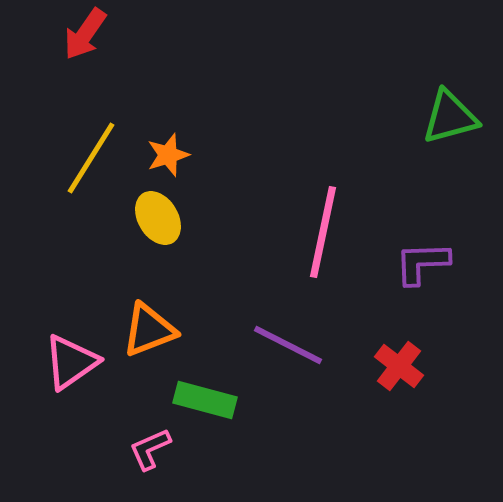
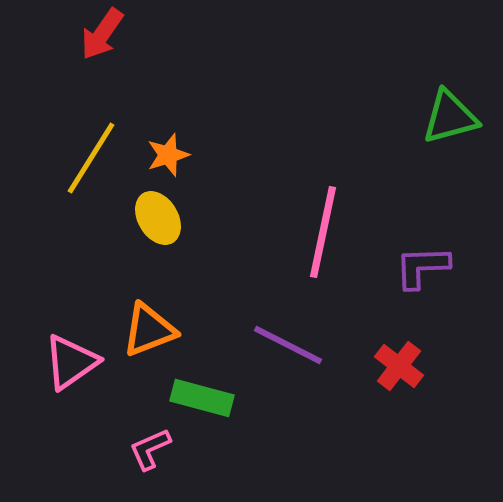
red arrow: moved 17 px right
purple L-shape: moved 4 px down
green rectangle: moved 3 px left, 2 px up
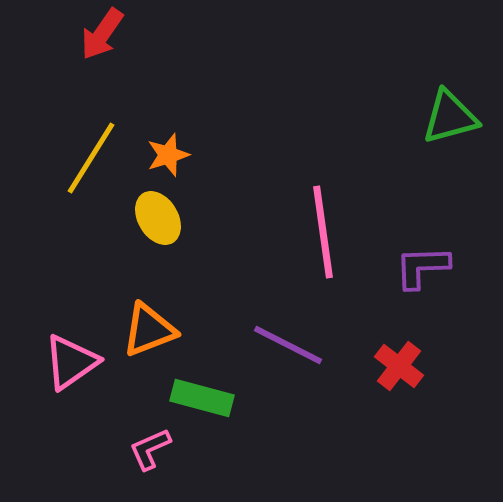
pink line: rotated 20 degrees counterclockwise
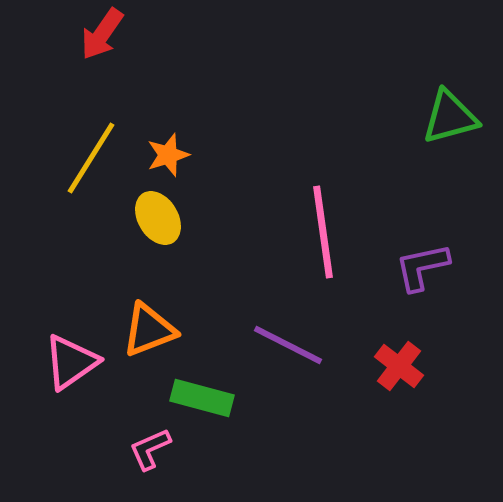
purple L-shape: rotated 10 degrees counterclockwise
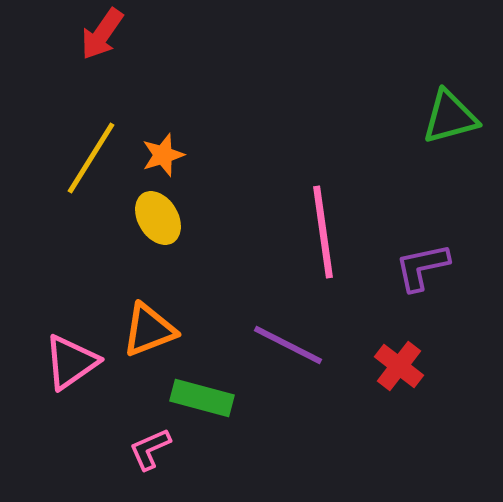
orange star: moved 5 px left
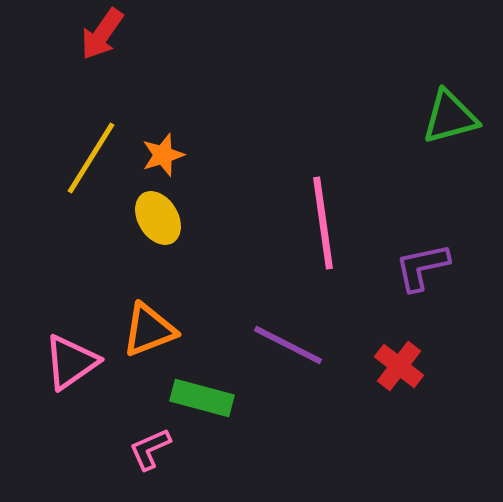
pink line: moved 9 px up
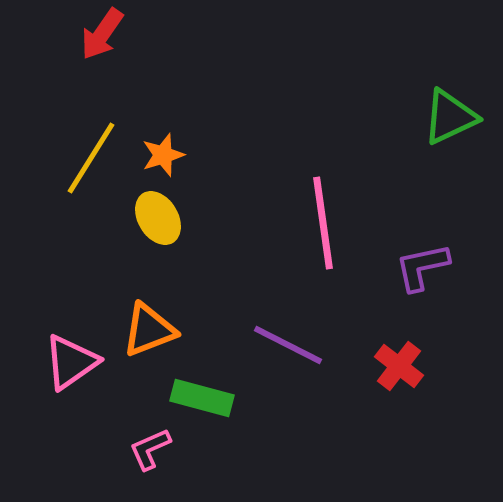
green triangle: rotated 10 degrees counterclockwise
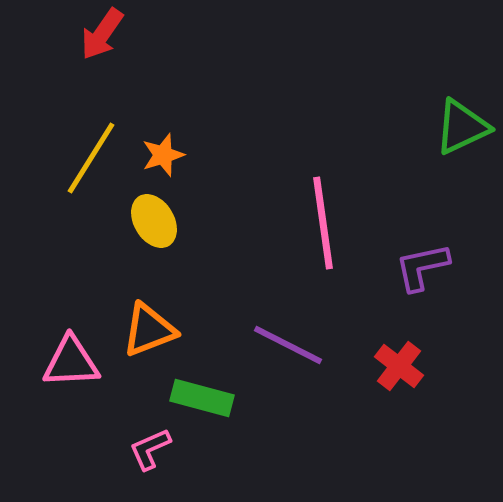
green triangle: moved 12 px right, 10 px down
yellow ellipse: moved 4 px left, 3 px down
pink triangle: rotated 32 degrees clockwise
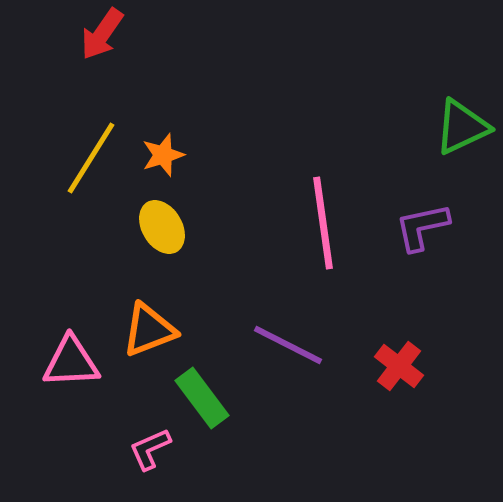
yellow ellipse: moved 8 px right, 6 px down
purple L-shape: moved 40 px up
green rectangle: rotated 38 degrees clockwise
